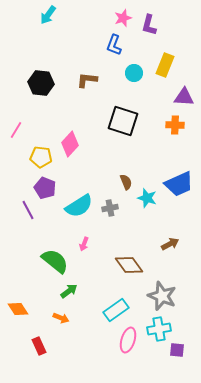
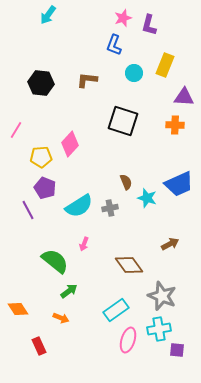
yellow pentagon: rotated 10 degrees counterclockwise
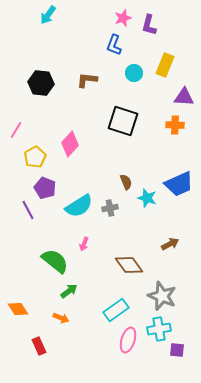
yellow pentagon: moved 6 px left; rotated 25 degrees counterclockwise
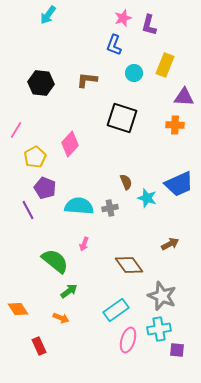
black square: moved 1 px left, 3 px up
cyan semicircle: rotated 144 degrees counterclockwise
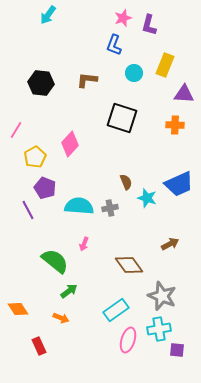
purple triangle: moved 3 px up
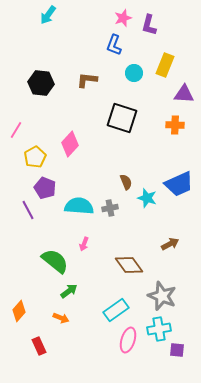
orange diamond: moved 1 px right, 2 px down; rotated 75 degrees clockwise
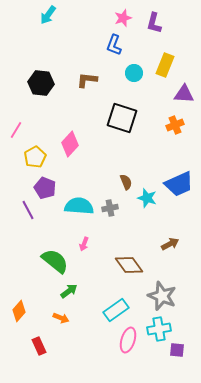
purple L-shape: moved 5 px right, 2 px up
orange cross: rotated 24 degrees counterclockwise
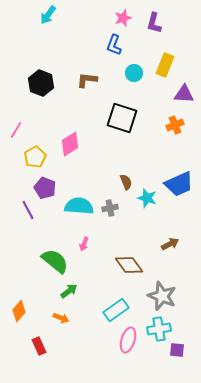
black hexagon: rotated 15 degrees clockwise
pink diamond: rotated 15 degrees clockwise
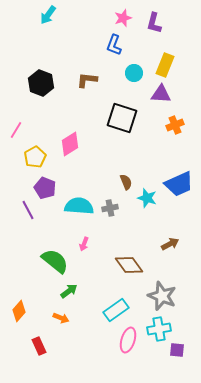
purple triangle: moved 23 px left
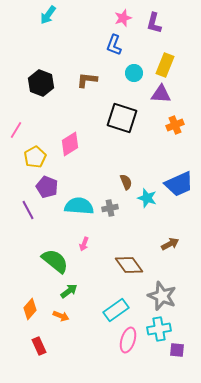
purple pentagon: moved 2 px right, 1 px up
orange diamond: moved 11 px right, 2 px up
orange arrow: moved 2 px up
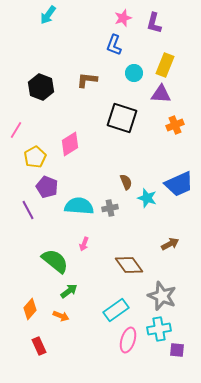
black hexagon: moved 4 px down
